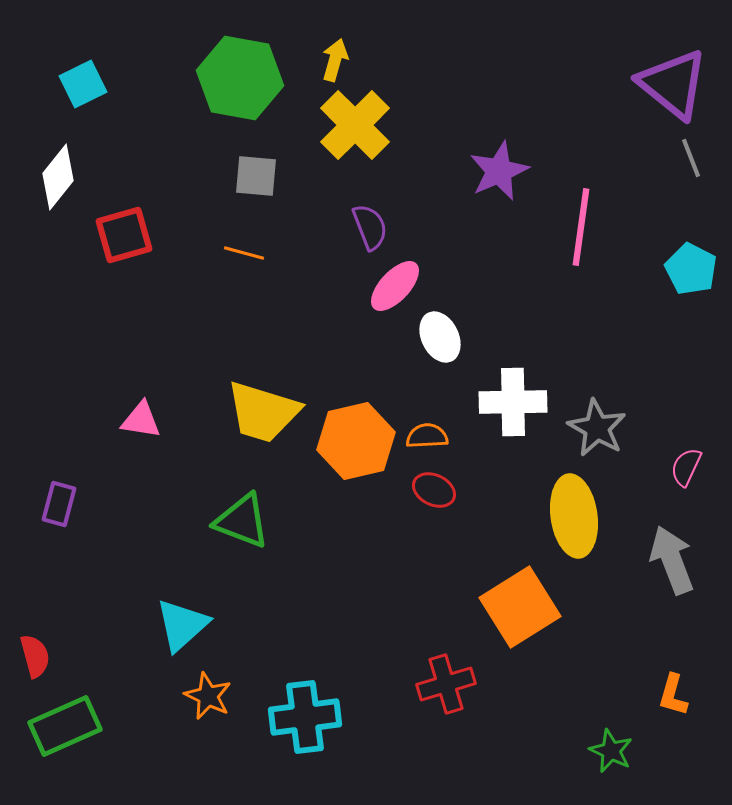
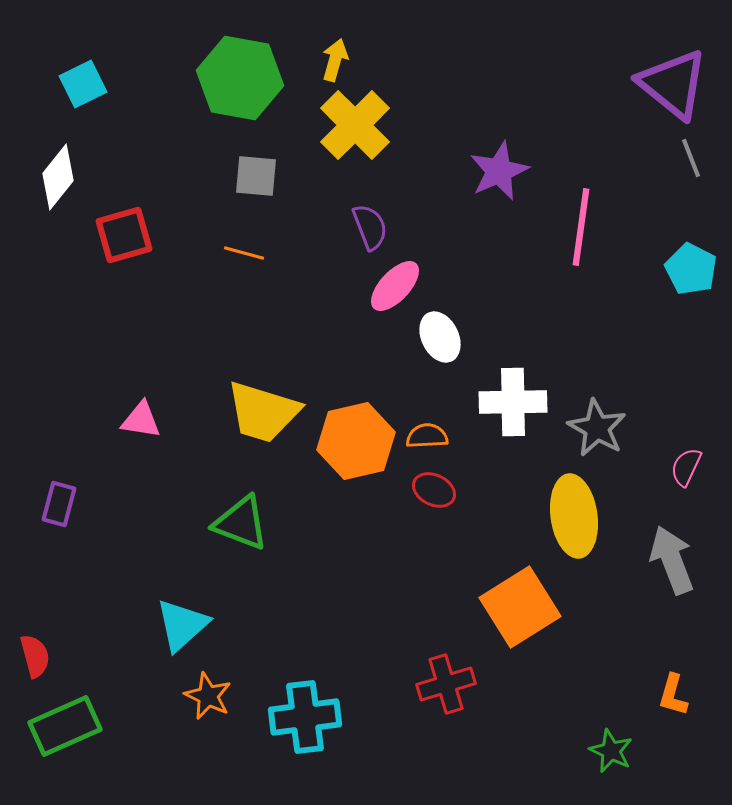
green triangle: moved 1 px left, 2 px down
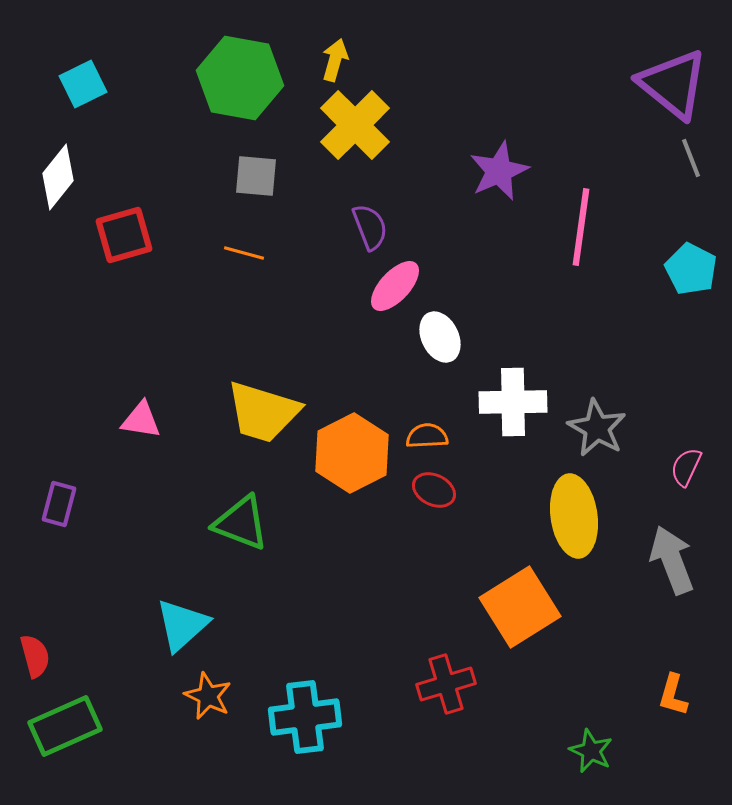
orange hexagon: moved 4 px left, 12 px down; rotated 14 degrees counterclockwise
green star: moved 20 px left
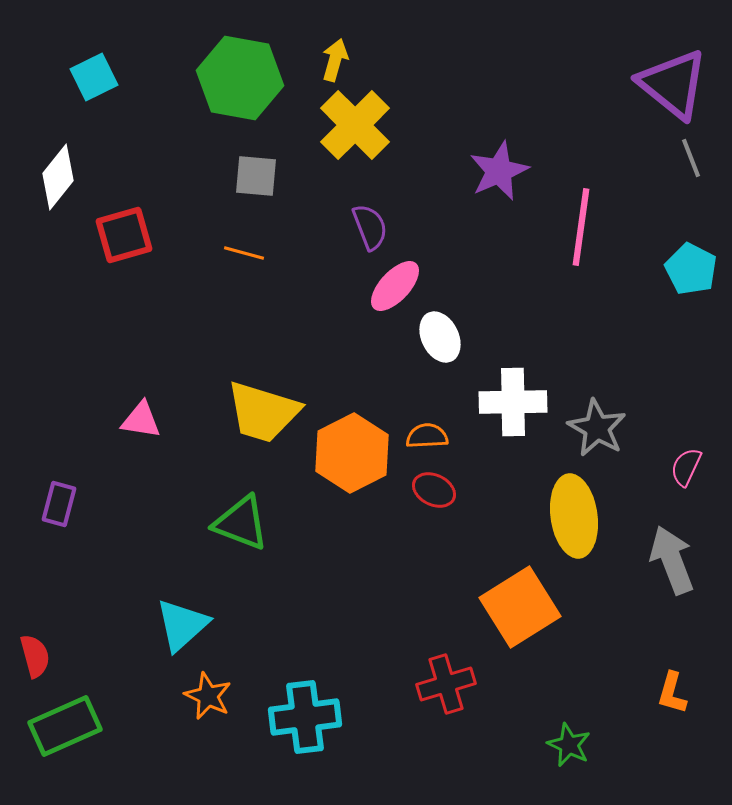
cyan square: moved 11 px right, 7 px up
orange L-shape: moved 1 px left, 2 px up
green star: moved 22 px left, 6 px up
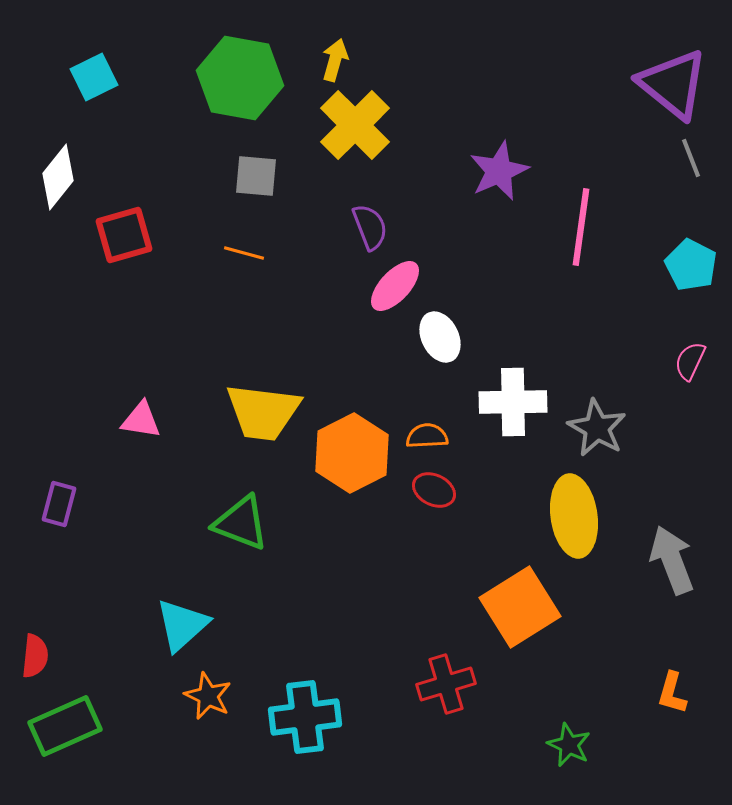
cyan pentagon: moved 4 px up
yellow trapezoid: rotated 10 degrees counterclockwise
pink semicircle: moved 4 px right, 106 px up
red semicircle: rotated 21 degrees clockwise
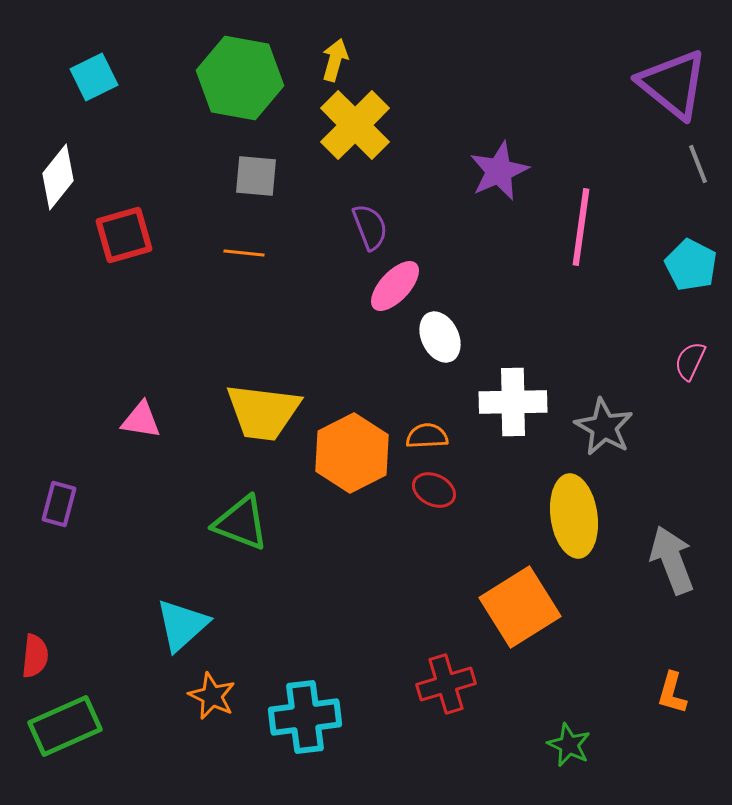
gray line: moved 7 px right, 6 px down
orange line: rotated 9 degrees counterclockwise
gray star: moved 7 px right, 1 px up
orange star: moved 4 px right
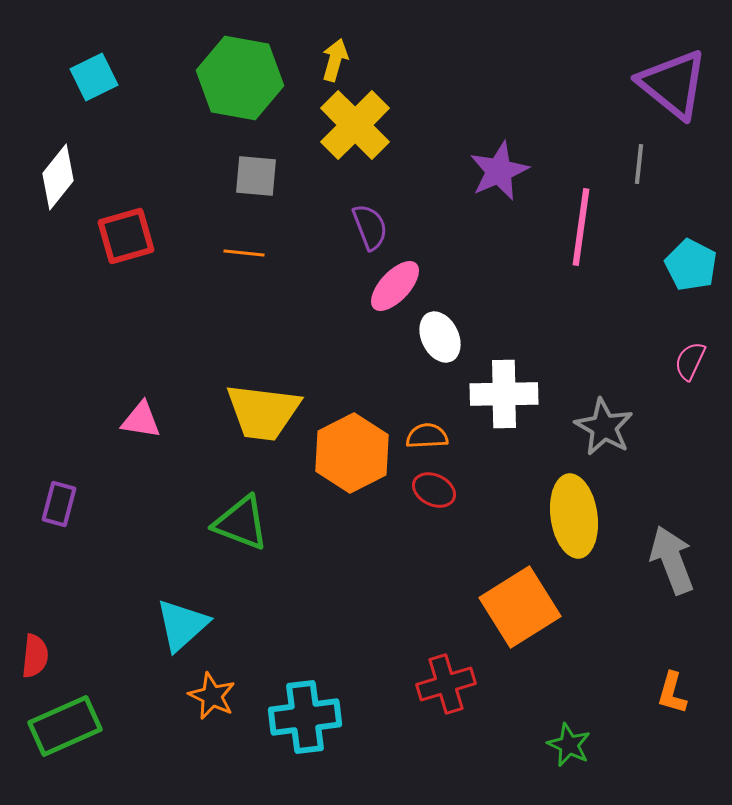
gray line: moved 59 px left; rotated 27 degrees clockwise
red square: moved 2 px right, 1 px down
white cross: moved 9 px left, 8 px up
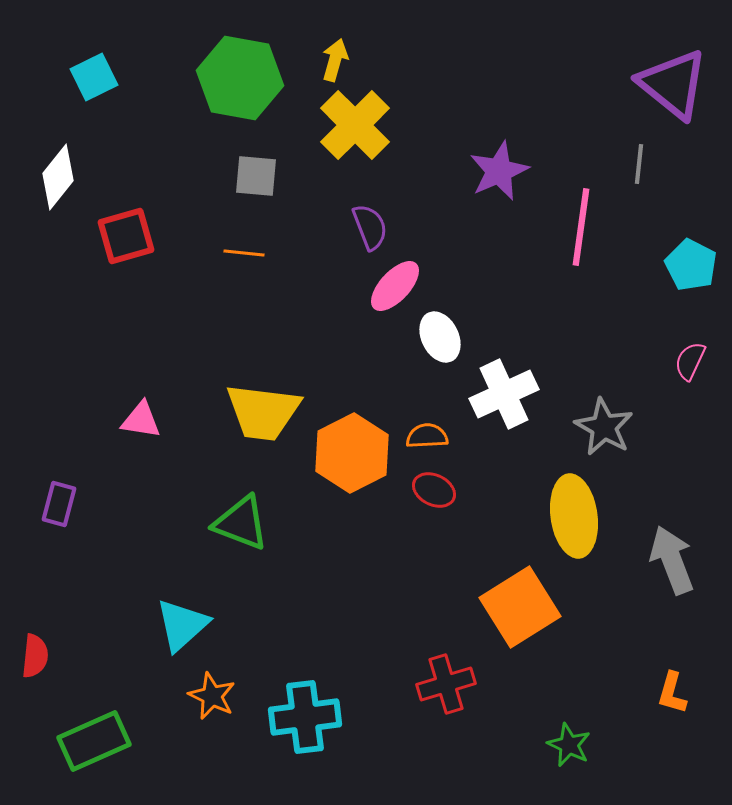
white cross: rotated 24 degrees counterclockwise
green rectangle: moved 29 px right, 15 px down
